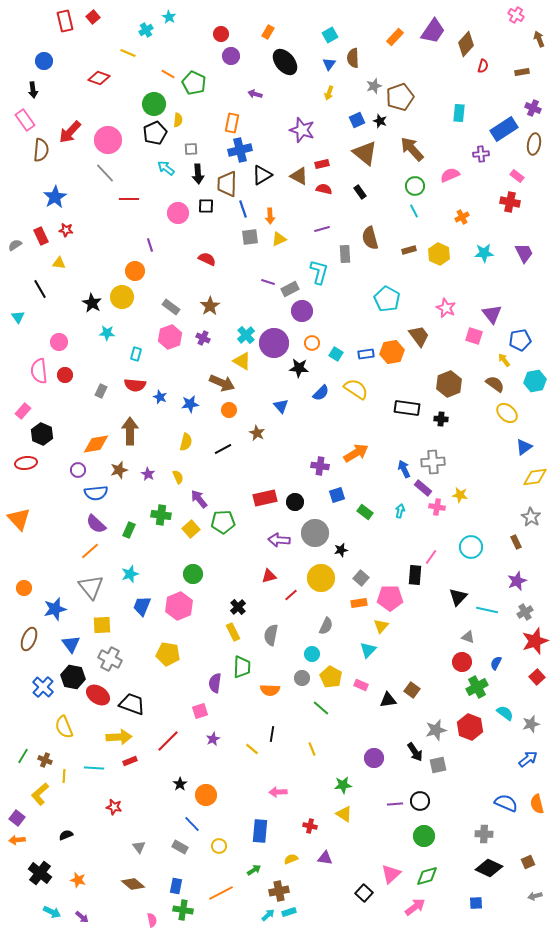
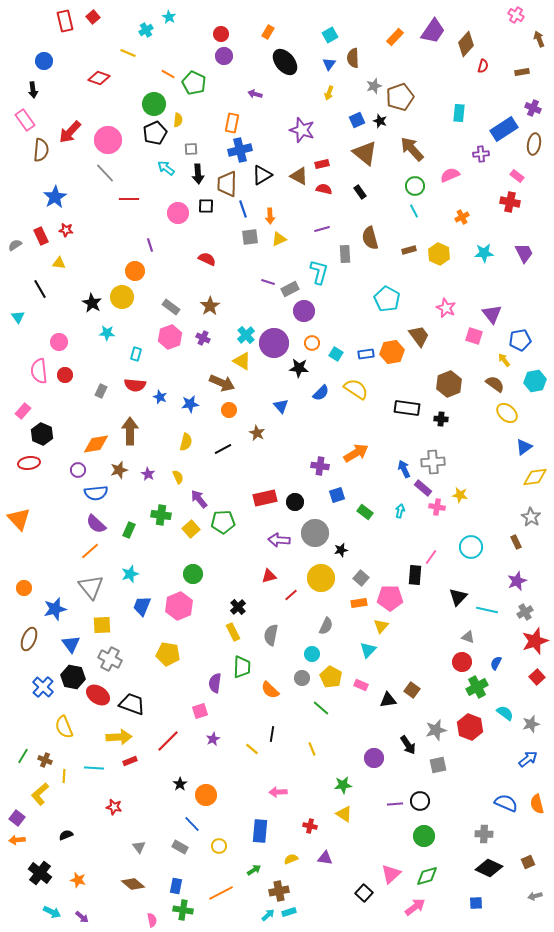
purple circle at (231, 56): moved 7 px left
purple circle at (302, 311): moved 2 px right
red ellipse at (26, 463): moved 3 px right
orange semicircle at (270, 690): rotated 42 degrees clockwise
black arrow at (415, 752): moved 7 px left, 7 px up
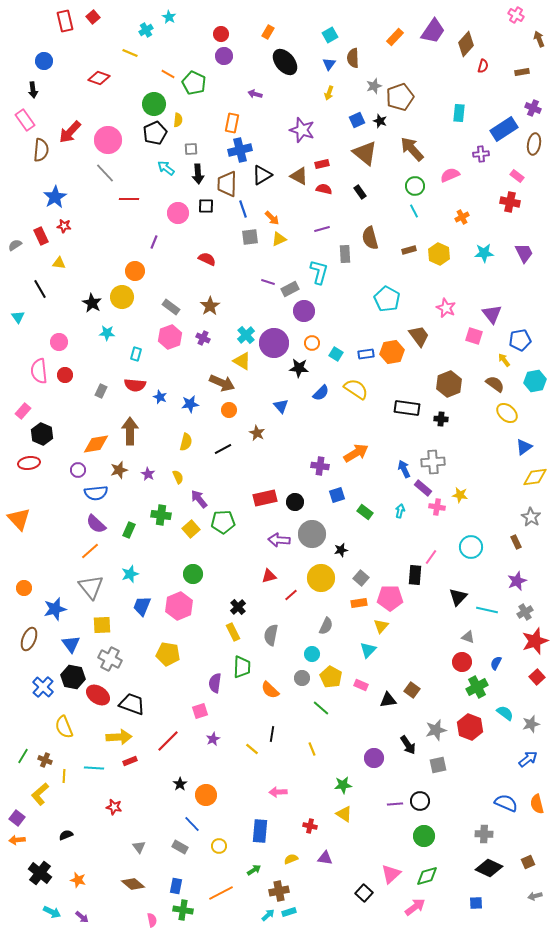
yellow line at (128, 53): moved 2 px right
orange arrow at (270, 216): moved 2 px right, 2 px down; rotated 42 degrees counterclockwise
red star at (66, 230): moved 2 px left, 4 px up
purple line at (150, 245): moved 4 px right, 3 px up; rotated 40 degrees clockwise
gray circle at (315, 533): moved 3 px left, 1 px down
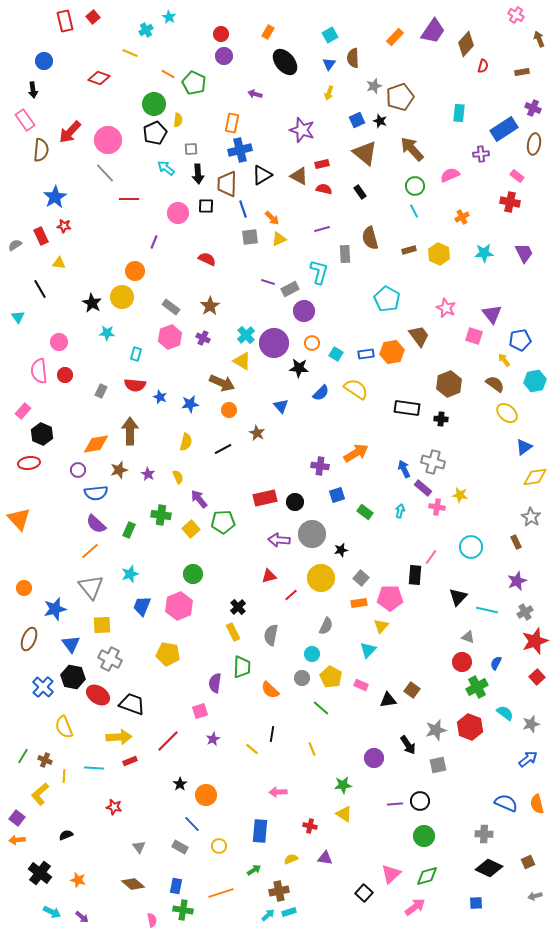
gray cross at (433, 462): rotated 20 degrees clockwise
orange line at (221, 893): rotated 10 degrees clockwise
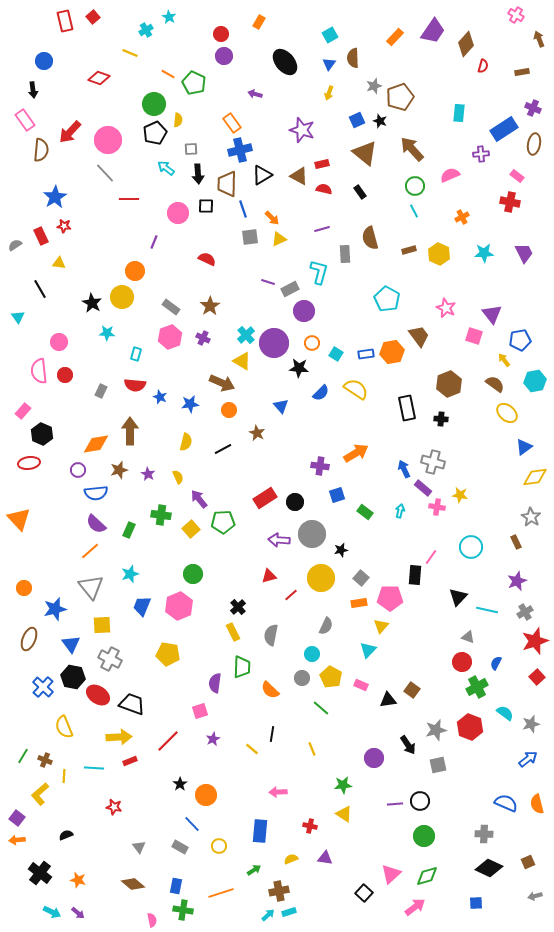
orange rectangle at (268, 32): moved 9 px left, 10 px up
orange rectangle at (232, 123): rotated 48 degrees counterclockwise
black rectangle at (407, 408): rotated 70 degrees clockwise
red rectangle at (265, 498): rotated 20 degrees counterclockwise
purple arrow at (82, 917): moved 4 px left, 4 px up
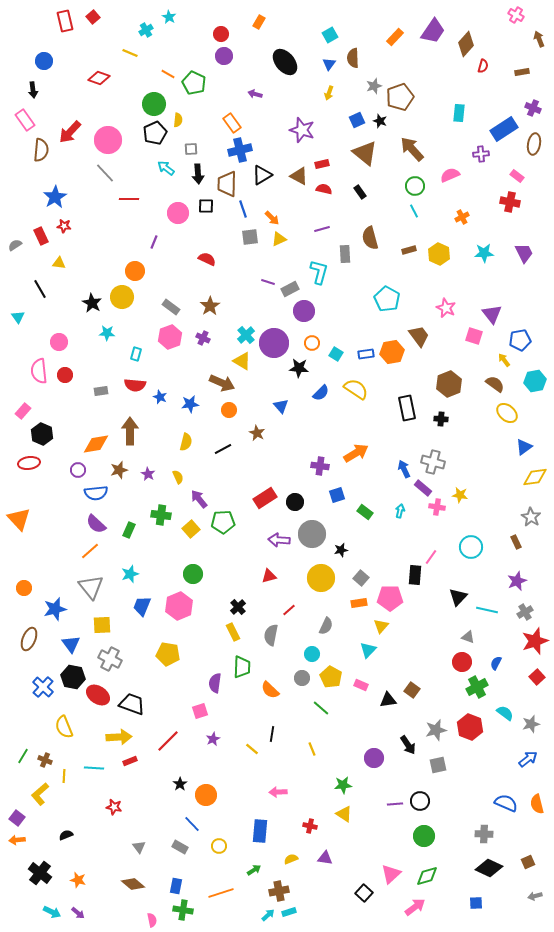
gray rectangle at (101, 391): rotated 56 degrees clockwise
red line at (291, 595): moved 2 px left, 15 px down
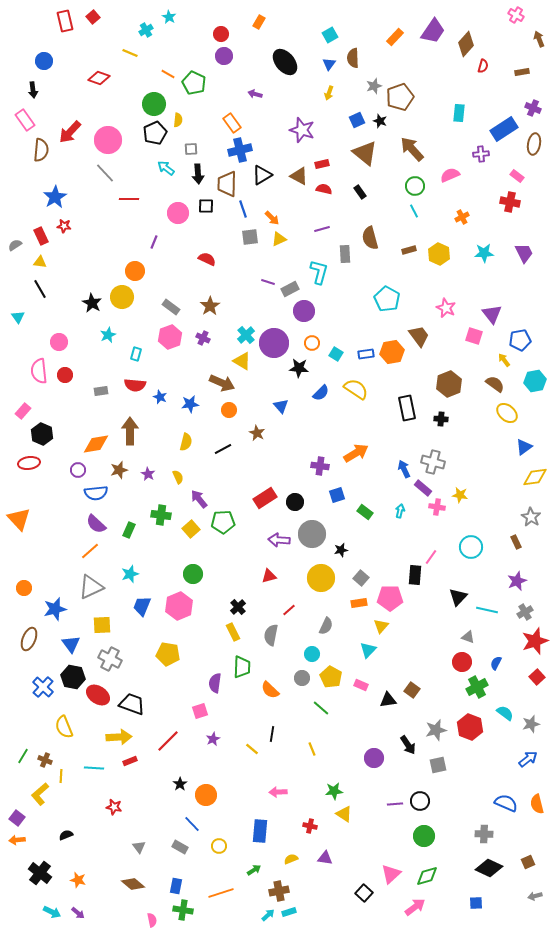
yellow triangle at (59, 263): moved 19 px left, 1 px up
cyan star at (107, 333): moved 1 px right, 2 px down; rotated 28 degrees counterclockwise
gray triangle at (91, 587): rotated 44 degrees clockwise
yellow line at (64, 776): moved 3 px left
green star at (343, 785): moved 9 px left, 6 px down
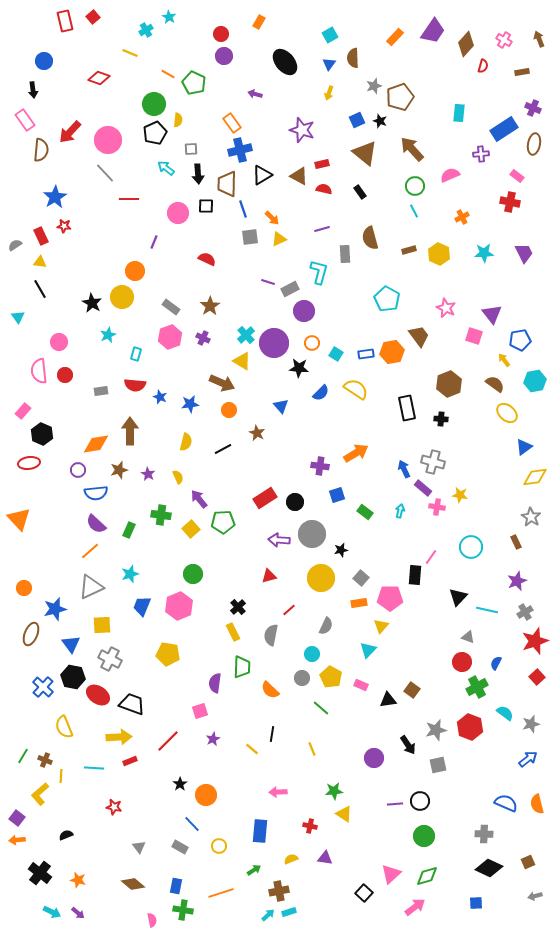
pink cross at (516, 15): moved 12 px left, 25 px down
brown ellipse at (29, 639): moved 2 px right, 5 px up
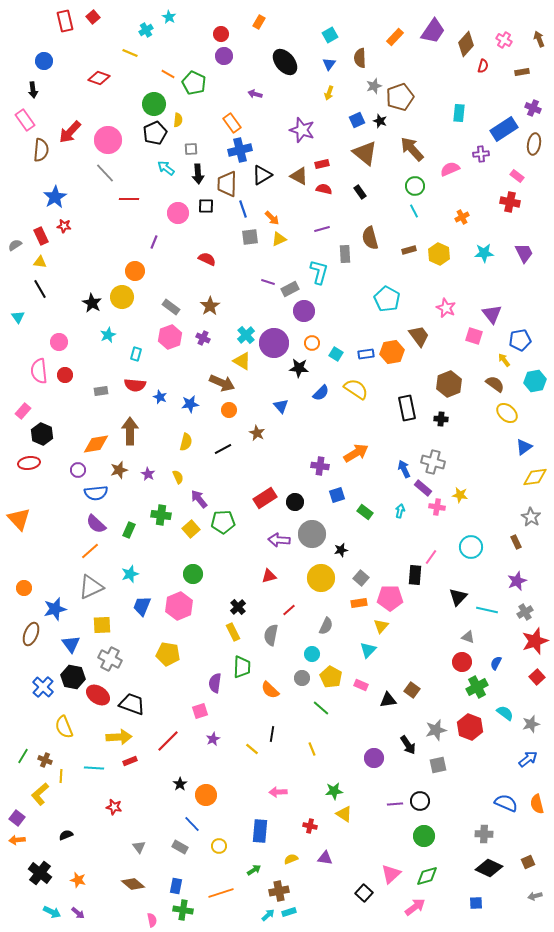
brown semicircle at (353, 58): moved 7 px right
pink semicircle at (450, 175): moved 6 px up
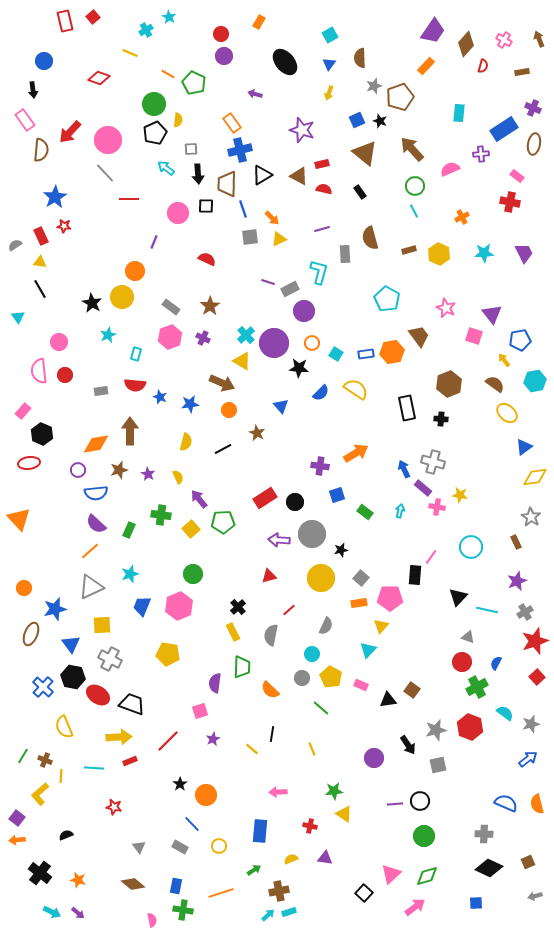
orange rectangle at (395, 37): moved 31 px right, 29 px down
